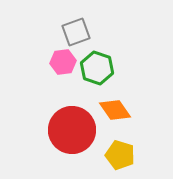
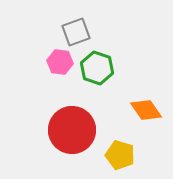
pink hexagon: moved 3 px left; rotated 15 degrees clockwise
orange diamond: moved 31 px right
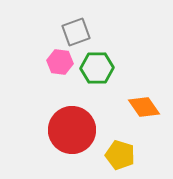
green hexagon: rotated 20 degrees counterclockwise
orange diamond: moved 2 px left, 3 px up
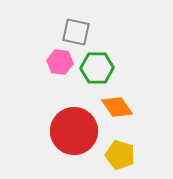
gray square: rotated 32 degrees clockwise
orange diamond: moved 27 px left
red circle: moved 2 px right, 1 px down
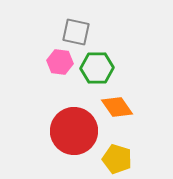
yellow pentagon: moved 3 px left, 4 px down
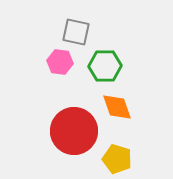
green hexagon: moved 8 px right, 2 px up
orange diamond: rotated 16 degrees clockwise
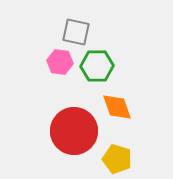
green hexagon: moved 8 px left
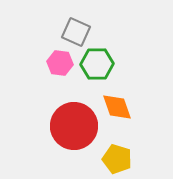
gray square: rotated 12 degrees clockwise
pink hexagon: moved 1 px down
green hexagon: moved 2 px up
red circle: moved 5 px up
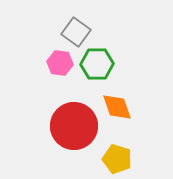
gray square: rotated 12 degrees clockwise
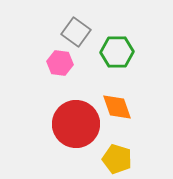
green hexagon: moved 20 px right, 12 px up
red circle: moved 2 px right, 2 px up
